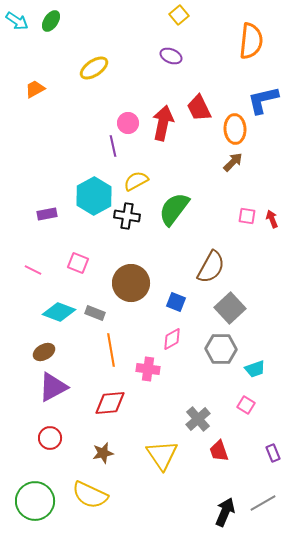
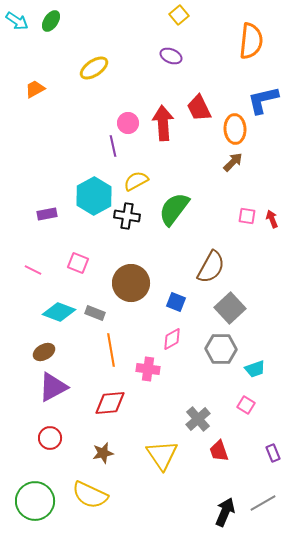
red arrow at (163, 123): rotated 16 degrees counterclockwise
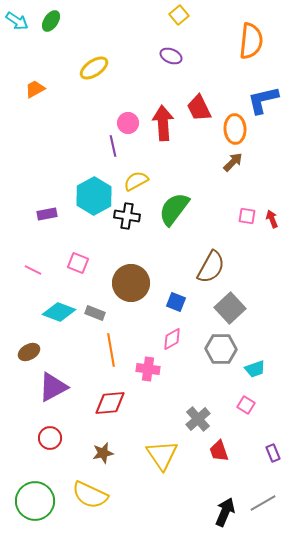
brown ellipse at (44, 352): moved 15 px left
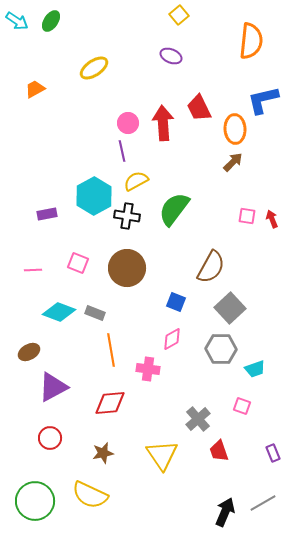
purple line at (113, 146): moved 9 px right, 5 px down
pink line at (33, 270): rotated 30 degrees counterclockwise
brown circle at (131, 283): moved 4 px left, 15 px up
pink square at (246, 405): moved 4 px left, 1 px down; rotated 12 degrees counterclockwise
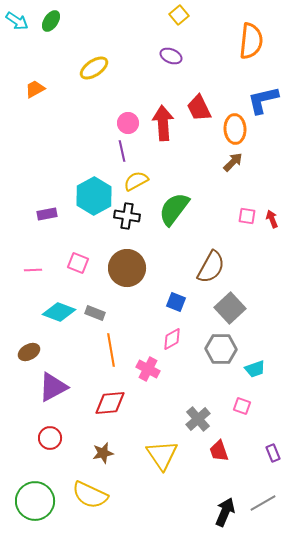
pink cross at (148, 369): rotated 20 degrees clockwise
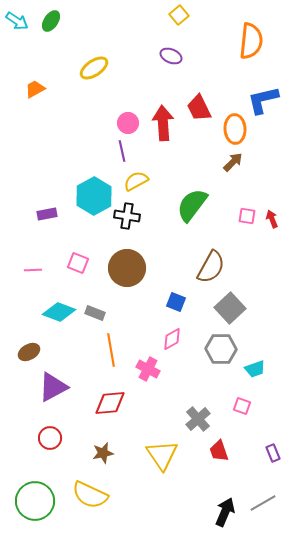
green semicircle at (174, 209): moved 18 px right, 4 px up
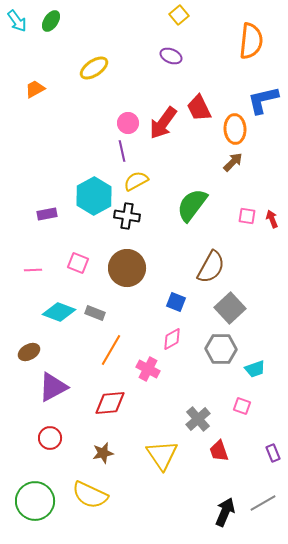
cyan arrow at (17, 21): rotated 20 degrees clockwise
red arrow at (163, 123): rotated 140 degrees counterclockwise
orange line at (111, 350): rotated 40 degrees clockwise
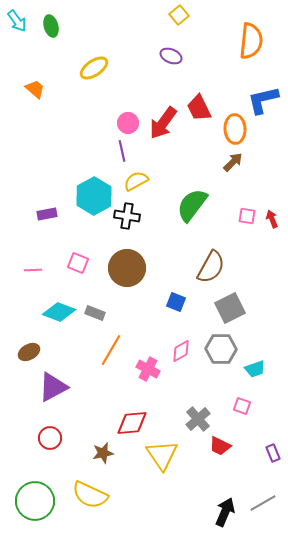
green ellipse at (51, 21): moved 5 px down; rotated 50 degrees counterclockwise
orange trapezoid at (35, 89): rotated 70 degrees clockwise
gray square at (230, 308): rotated 16 degrees clockwise
pink diamond at (172, 339): moved 9 px right, 12 px down
red diamond at (110, 403): moved 22 px right, 20 px down
red trapezoid at (219, 451): moved 1 px right, 5 px up; rotated 45 degrees counterclockwise
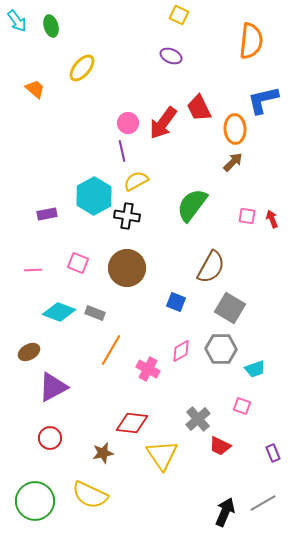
yellow square at (179, 15): rotated 24 degrees counterclockwise
yellow ellipse at (94, 68): moved 12 px left; rotated 16 degrees counterclockwise
gray square at (230, 308): rotated 32 degrees counterclockwise
red diamond at (132, 423): rotated 12 degrees clockwise
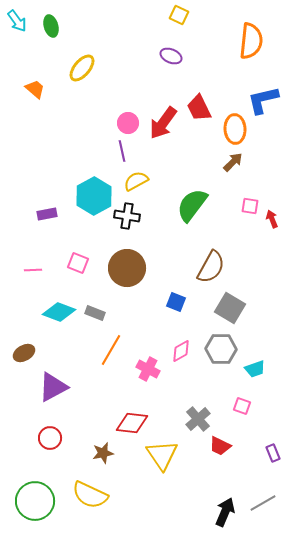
pink square at (247, 216): moved 3 px right, 10 px up
brown ellipse at (29, 352): moved 5 px left, 1 px down
